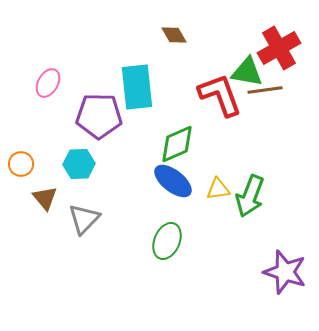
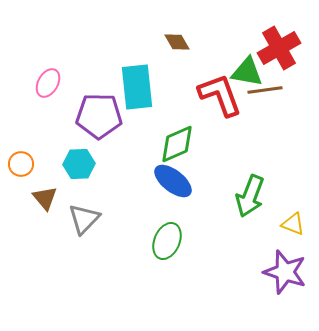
brown diamond: moved 3 px right, 7 px down
yellow triangle: moved 75 px right, 35 px down; rotated 30 degrees clockwise
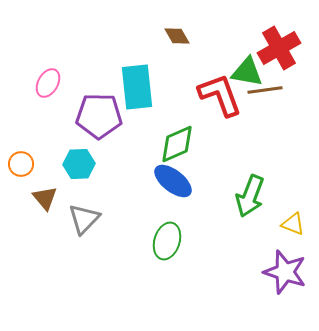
brown diamond: moved 6 px up
green ellipse: rotated 6 degrees counterclockwise
